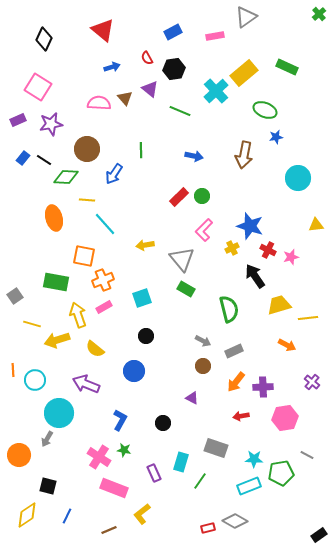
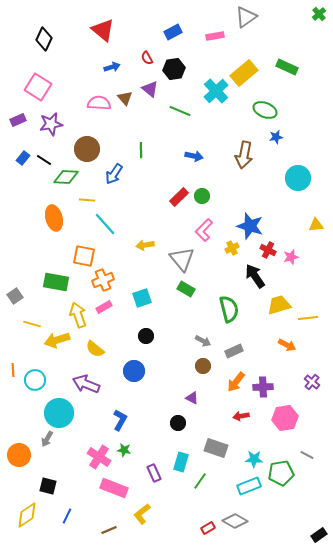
black circle at (163, 423): moved 15 px right
red rectangle at (208, 528): rotated 16 degrees counterclockwise
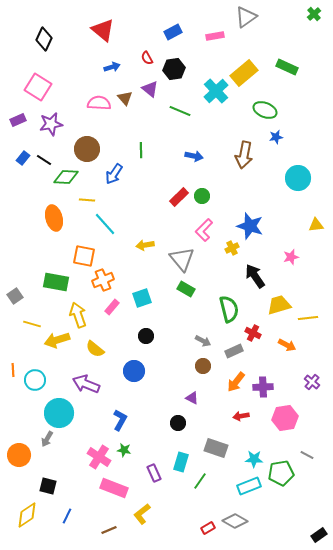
green cross at (319, 14): moved 5 px left
red cross at (268, 250): moved 15 px left, 83 px down
pink rectangle at (104, 307): moved 8 px right; rotated 21 degrees counterclockwise
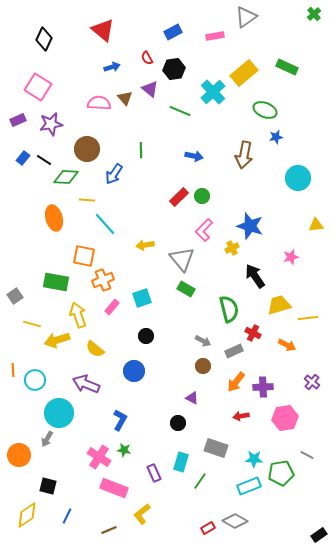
cyan cross at (216, 91): moved 3 px left, 1 px down
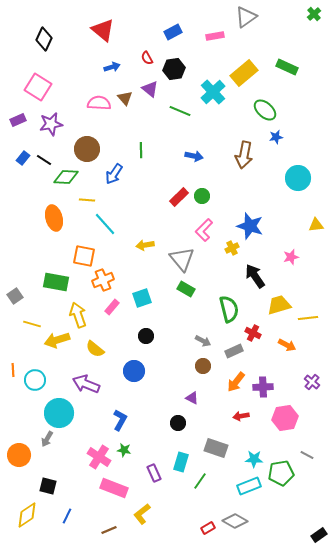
green ellipse at (265, 110): rotated 20 degrees clockwise
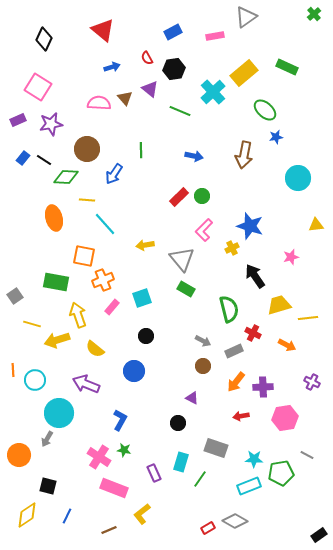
purple cross at (312, 382): rotated 14 degrees counterclockwise
green line at (200, 481): moved 2 px up
